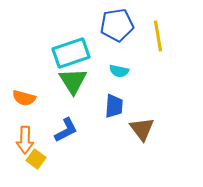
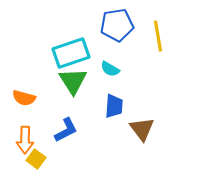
cyan semicircle: moved 9 px left, 2 px up; rotated 18 degrees clockwise
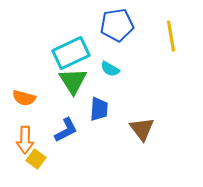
yellow line: moved 13 px right
cyan rectangle: rotated 6 degrees counterclockwise
blue trapezoid: moved 15 px left, 3 px down
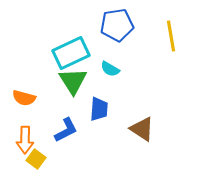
brown triangle: rotated 20 degrees counterclockwise
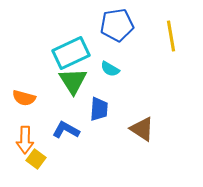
blue L-shape: rotated 124 degrees counterclockwise
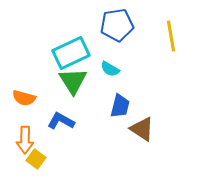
blue trapezoid: moved 21 px right, 3 px up; rotated 10 degrees clockwise
blue L-shape: moved 5 px left, 9 px up
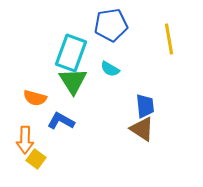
blue pentagon: moved 6 px left
yellow line: moved 2 px left, 3 px down
cyan rectangle: rotated 45 degrees counterclockwise
orange semicircle: moved 11 px right
blue trapezoid: moved 25 px right; rotated 20 degrees counterclockwise
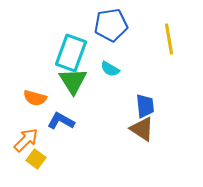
orange arrow: moved 1 px right; rotated 136 degrees counterclockwise
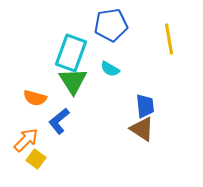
blue L-shape: moved 2 px left; rotated 68 degrees counterclockwise
